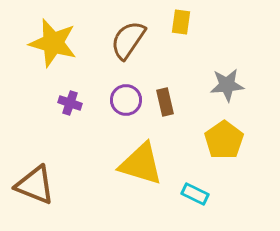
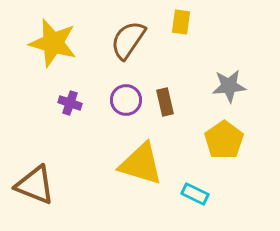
gray star: moved 2 px right, 1 px down
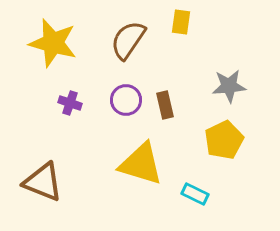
brown rectangle: moved 3 px down
yellow pentagon: rotated 9 degrees clockwise
brown triangle: moved 8 px right, 3 px up
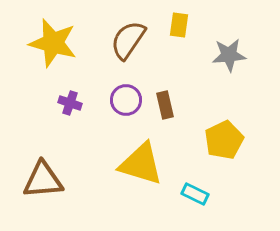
yellow rectangle: moved 2 px left, 3 px down
gray star: moved 31 px up
brown triangle: moved 2 px up; rotated 27 degrees counterclockwise
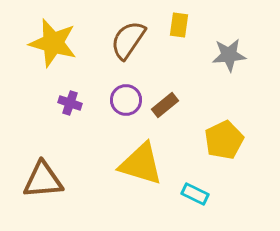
brown rectangle: rotated 64 degrees clockwise
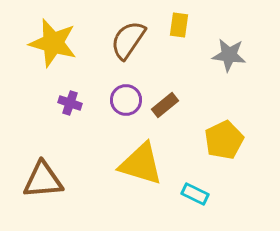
gray star: rotated 12 degrees clockwise
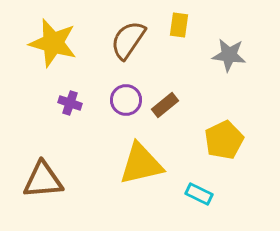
yellow triangle: rotated 30 degrees counterclockwise
cyan rectangle: moved 4 px right
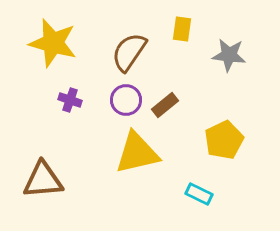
yellow rectangle: moved 3 px right, 4 px down
brown semicircle: moved 1 px right, 12 px down
purple cross: moved 3 px up
yellow triangle: moved 4 px left, 11 px up
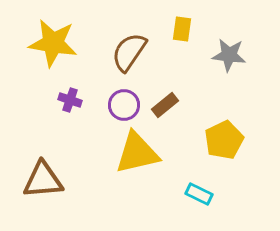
yellow star: rotated 6 degrees counterclockwise
purple circle: moved 2 px left, 5 px down
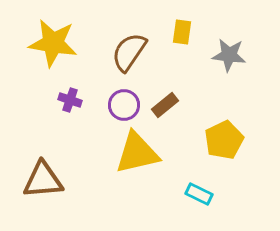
yellow rectangle: moved 3 px down
